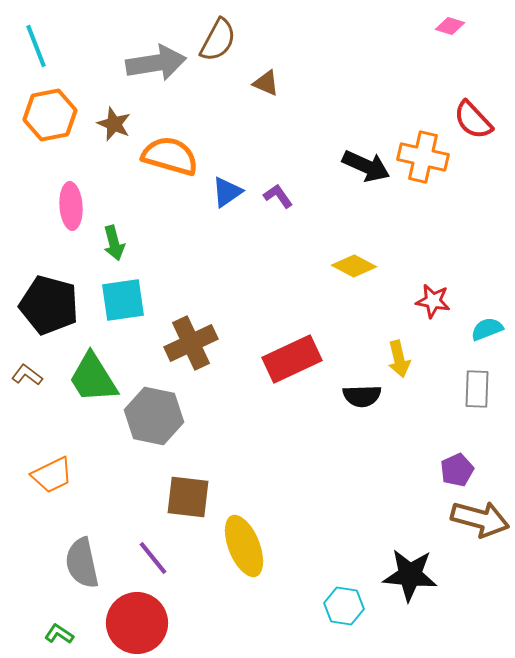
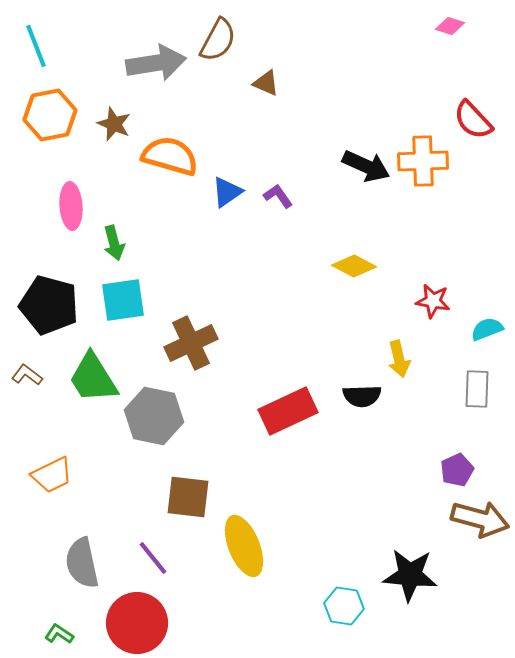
orange cross: moved 4 px down; rotated 15 degrees counterclockwise
red rectangle: moved 4 px left, 52 px down
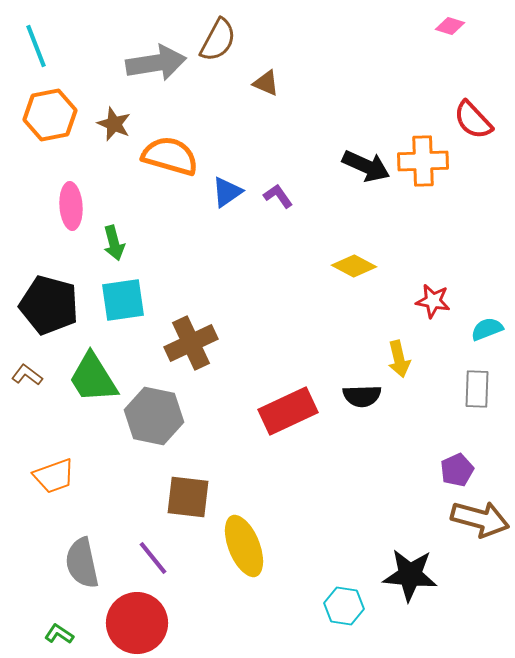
orange trapezoid: moved 2 px right, 1 px down; rotated 6 degrees clockwise
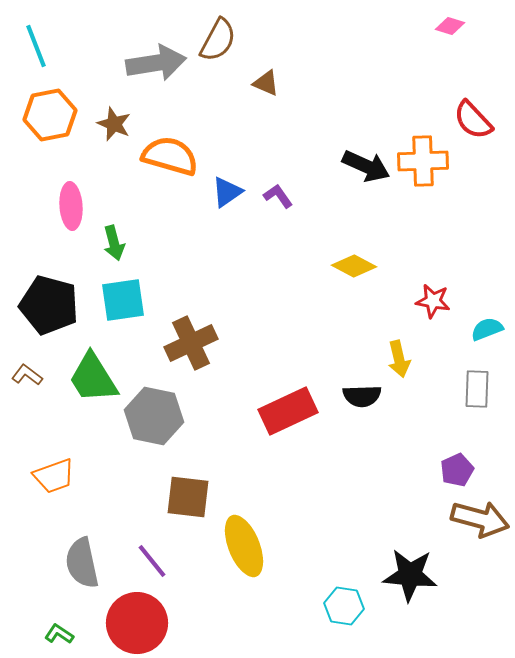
purple line: moved 1 px left, 3 px down
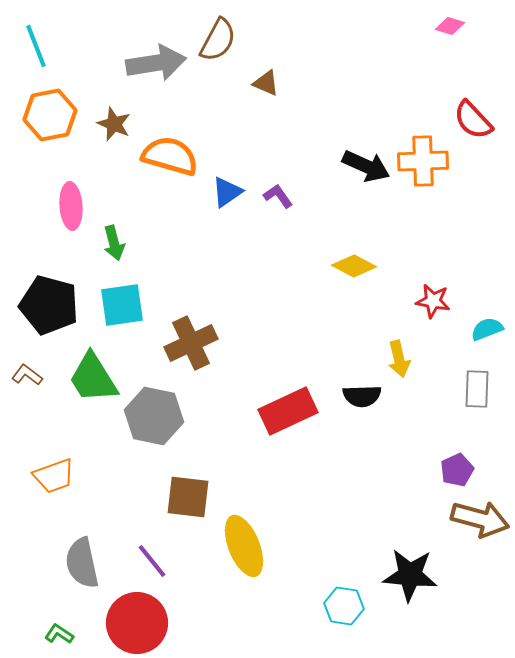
cyan square: moved 1 px left, 5 px down
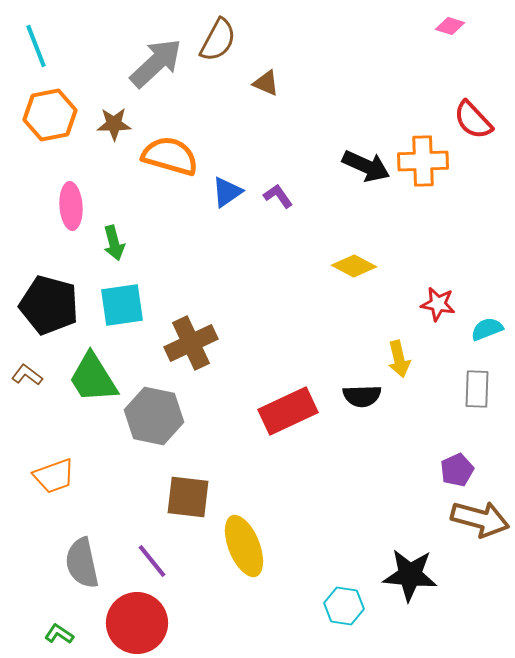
gray arrow: rotated 34 degrees counterclockwise
brown star: rotated 24 degrees counterclockwise
red star: moved 5 px right, 3 px down
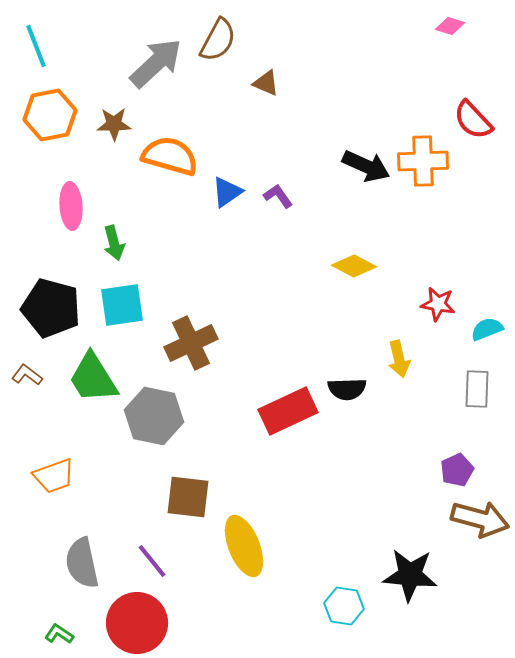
black pentagon: moved 2 px right, 3 px down
black semicircle: moved 15 px left, 7 px up
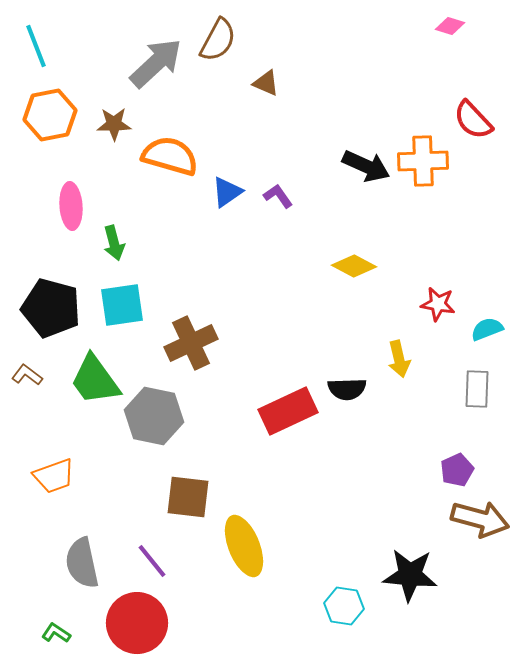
green trapezoid: moved 2 px right, 2 px down; rotated 4 degrees counterclockwise
green L-shape: moved 3 px left, 1 px up
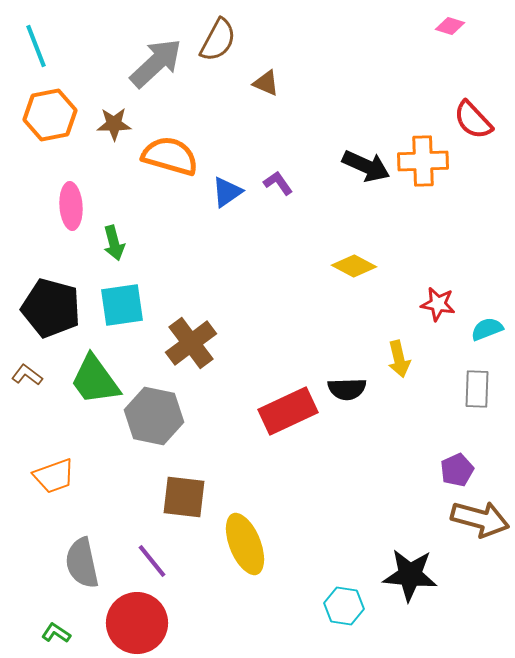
purple L-shape: moved 13 px up
brown cross: rotated 12 degrees counterclockwise
brown square: moved 4 px left
yellow ellipse: moved 1 px right, 2 px up
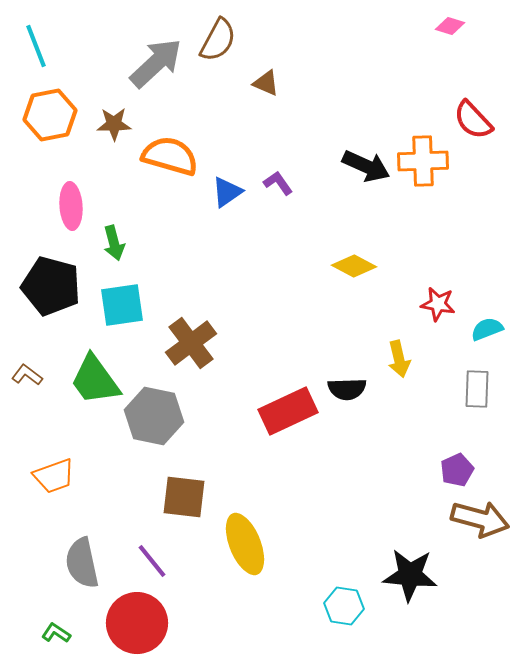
black pentagon: moved 22 px up
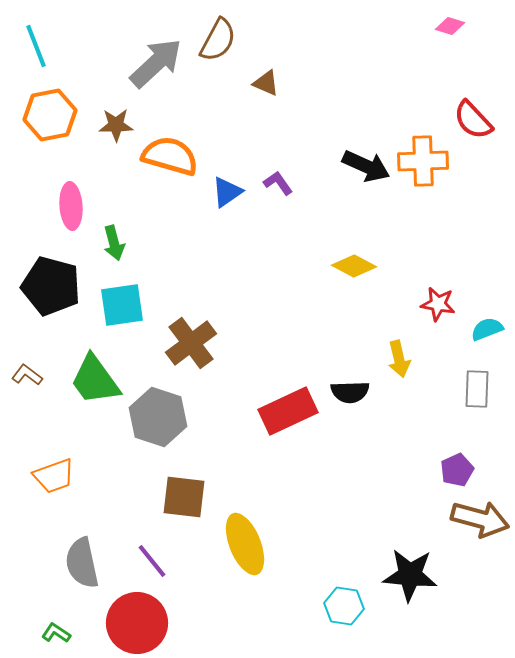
brown star: moved 2 px right, 1 px down
black semicircle: moved 3 px right, 3 px down
gray hexagon: moved 4 px right, 1 px down; rotated 6 degrees clockwise
